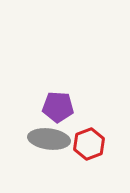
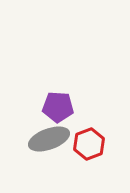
gray ellipse: rotated 27 degrees counterclockwise
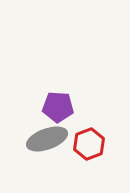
gray ellipse: moved 2 px left
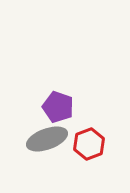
purple pentagon: rotated 16 degrees clockwise
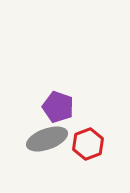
red hexagon: moved 1 px left
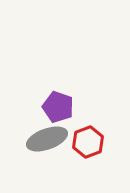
red hexagon: moved 2 px up
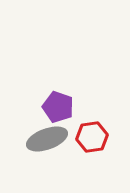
red hexagon: moved 4 px right, 5 px up; rotated 12 degrees clockwise
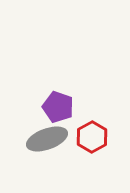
red hexagon: rotated 20 degrees counterclockwise
